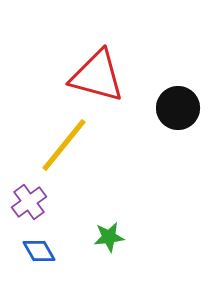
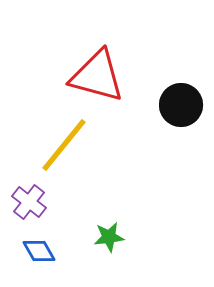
black circle: moved 3 px right, 3 px up
purple cross: rotated 16 degrees counterclockwise
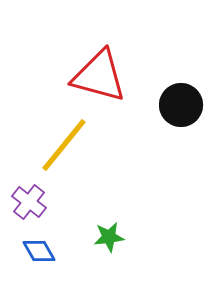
red triangle: moved 2 px right
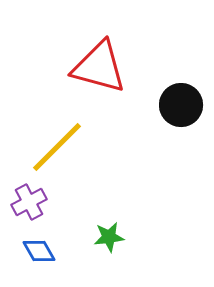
red triangle: moved 9 px up
yellow line: moved 7 px left, 2 px down; rotated 6 degrees clockwise
purple cross: rotated 24 degrees clockwise
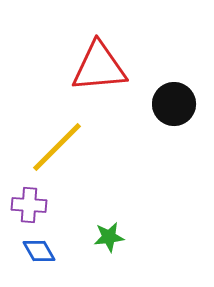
red triangle: rotated 20 degrees counterclockwise
black circle: moved 7 px left, 1 px up
purple cross: moved 3 px down; rotated 32 degrees clockwise
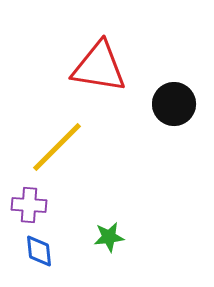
red triangle: rotated 14 degrees clockwise
blue diamond: rotated 24 degrees clockwise
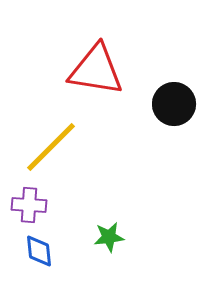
red triangle: moved 3 px left, 3 px down
yellow line: moved 6 px left
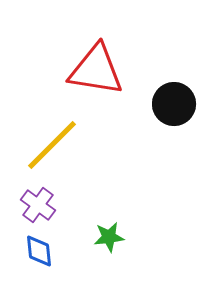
yellow line: moved 1 px right, 2 px up
purple cross: moved 9 px right; rotated 32 degrees clockwise
